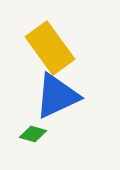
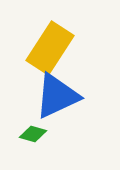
yellow rectangle: rotated 69 degrees clockwise
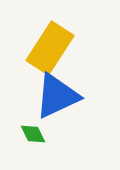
green diamond: rotated 48 degrees clockwise
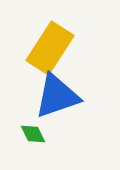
blue triangle: rotated 6 degrees clockwise
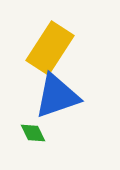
green diamond: moved 1 px up
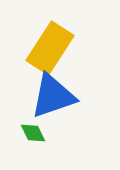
blue triangle: moved 4 px left
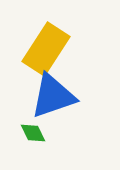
yellow rectangle: moved 4 px left, 1 px down
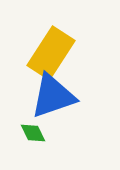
yellow rectangle: moved 5 px right, 4 px down
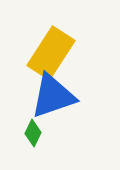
green diamond: rotated 52 degrees clockwise
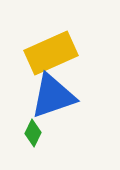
yellow rectangle: rotated 33 degrees clockwise
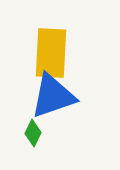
yellow rectangle: rotated 63 degrees counterclockwise
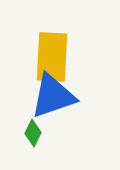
yellow rectangle: moved 1 px right, 4 px down
